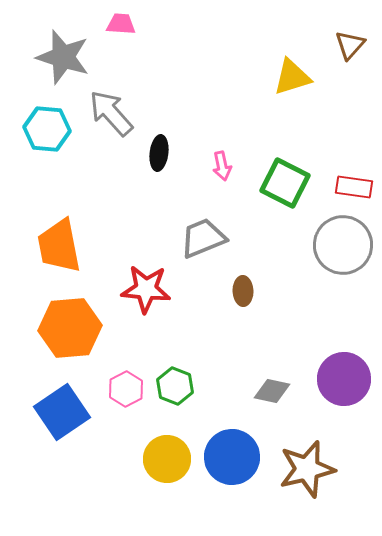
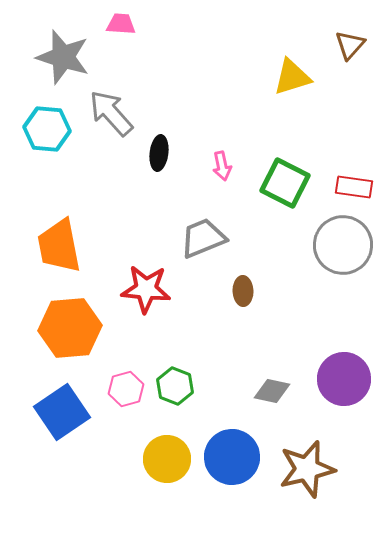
pink hexagon: rotated 12 degrees clockwise
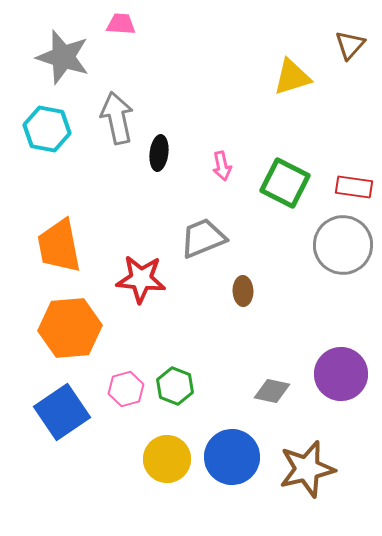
gray arrow: moved 6 px right, 5 px down; rotated 30 degrees clockwise
cyan hexagon: rotated 6 degrees clockwise
red star: moved 5 px left, 10 px up
purple circle: moved 3 px left, 5 px up
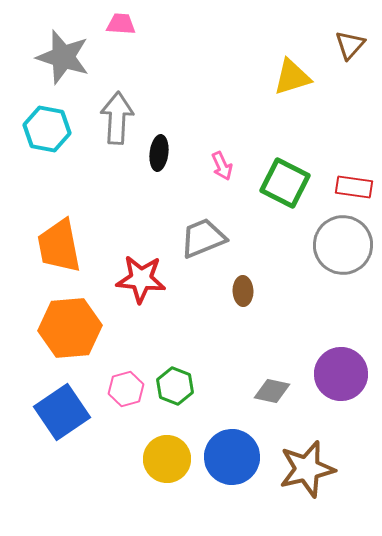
gray arrow: rotated 15 degrees clockwise
pink arrow: rotated 12 degrees counterclockwise
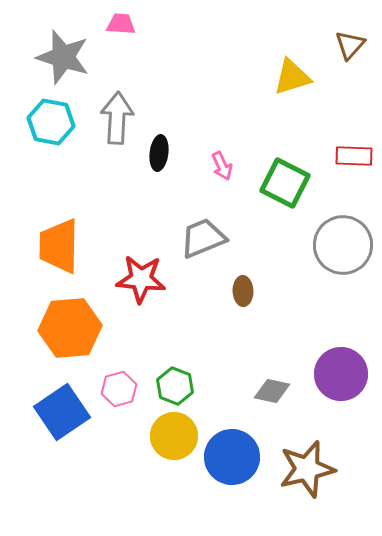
cyan hexagon: moved 4 px right, 7 px up
red rectangle: moved 31 px up; rotated 6 degrees counterclockwise
orange trapezoid: rotated 12 degrees clockwise
pink hexagon: moved 7 px left
yellow circle: moved 7 px right, 23 px up
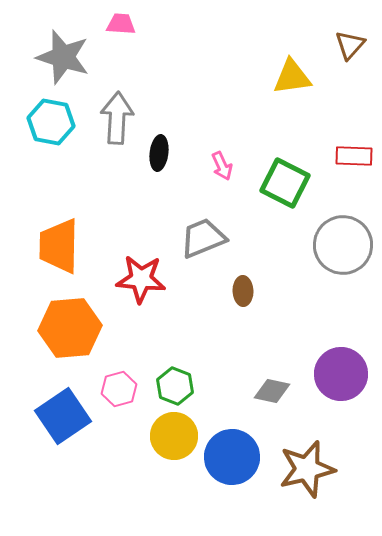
yellow triangle: rotated 9 degrees clockwise
blue square: moved 1 px right, 4 px down
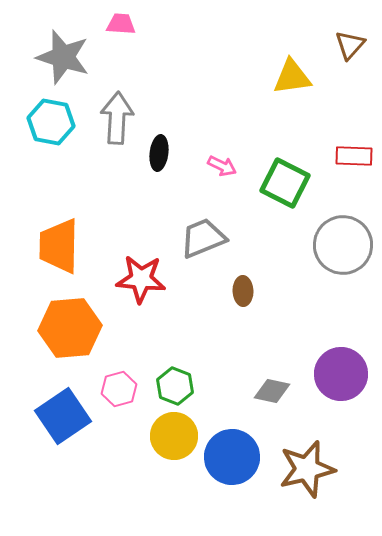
pink arrow: rotated 40 degrees counterclockwise
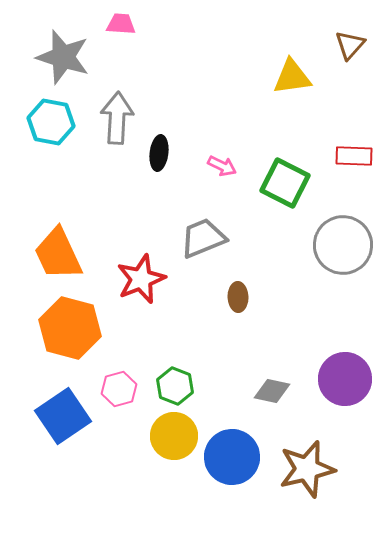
orange trapezoid: moved 1 px left, 8 px down; rotated 26 degrees counterclockwise
red star: rotated 27 degrees counterclockwise
brown ellipse: moved 5 px left, 6 px down
orange hexagon: rotated 20 degrees clockwise
purple circle: moved 4 px right, 5 px down
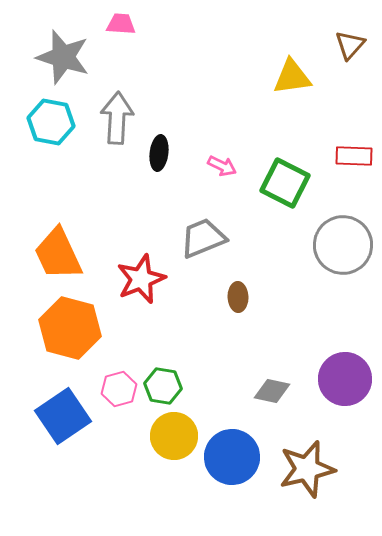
green hexagon: moved 12 px left; rotated 12 degrees counterclockwise
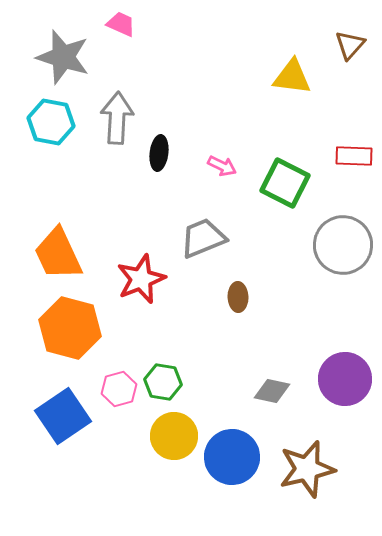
pink trapezoid: rotated 20 degrees clockwise
yellow triangle: rotated 15 degrees clockwise
green hexagon: moved 4 px up
